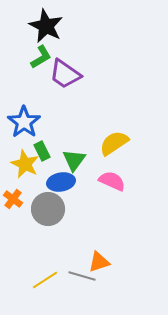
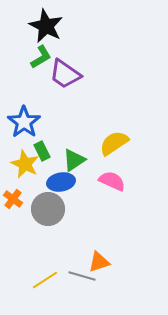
green triangle: rotated 20 degrees clockwise
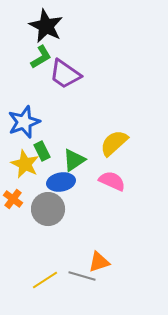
blue star: rotated 16 degrees clockwise
yellow semicircle: rotated 8 degrees counterclockwise
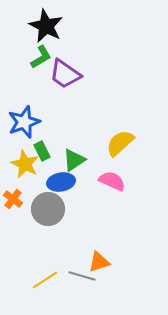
yellow semicircle: moved 6 px right
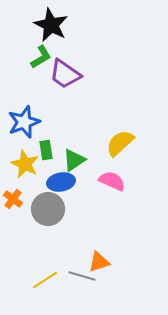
black star: moved 5 px right, 1 px up
green rectangle: moved 4 px right, 1 px up; rotated 18 degrees clockwise
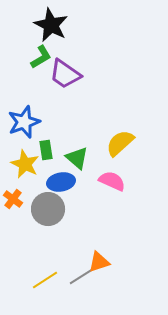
green triangle: moved 3 px right, 2 px up; rotated 45 degrees counterclockwise
gray line: rotated 48 degrees counterclockwise
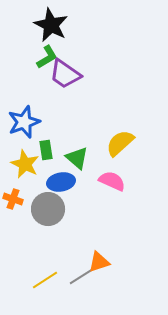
green L-shape: moved 6 px right
orange cross: rotated 18 degrees counterclockwise
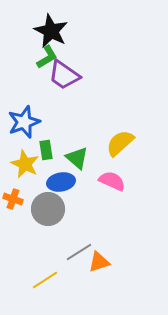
black star: moved 6 px down
purple trapezoid: moved 1 px left, 1 px down
gray line: moved 3 px left, 24 px up
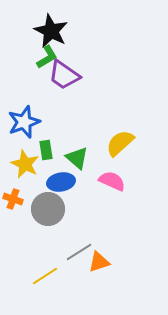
yellow line: moved 4 px up
